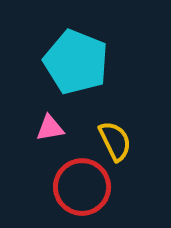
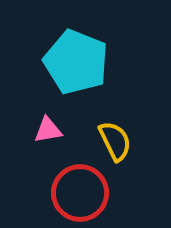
pink triangle: moved 2 px left, 2 px down
red circle: moved 2 px left, 6 px down
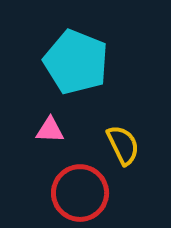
pink triangle: moved 2 px right; rotated 12 degrees clockwise
yellow semicircle: moved 8 px right, 4 px down
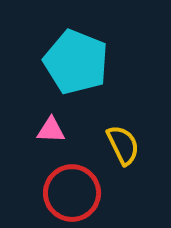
pink triangle: moved 1 px right
red circle: moved 8 px left
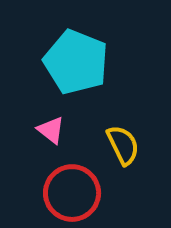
pink triangle: rotated 36 degrees clockwise
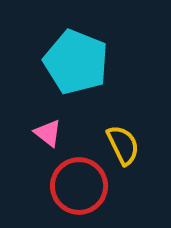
pink triangle: moved 3 px left, 3 px down
red circle: moved 7 px right, 7 px up
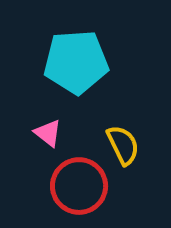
cyan pentagon: rotated 26 degrees counterclockwise
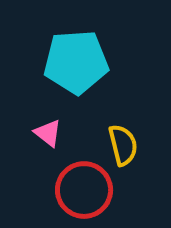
yellow semicircle: rotated 12 degrees clockwise
red circle: moved 5 px right, 4 px down
